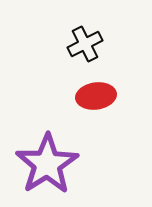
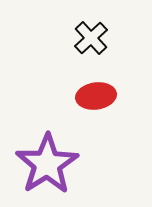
black cross: moved 6 px right, 6 px up; rotated 16 degrees counterclockwise
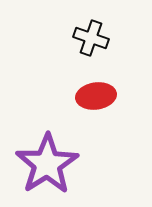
black cross: rotated 28 degrees counterclockwise
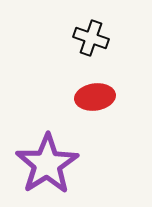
red ellipse: moved 1 px left, 1 px down
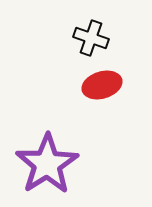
red ellipse: moved 7 px right, 12 px up; rotated 9 degrees counterclockwise
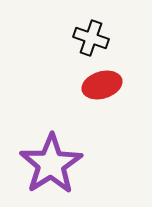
purple star: moved 4 px right
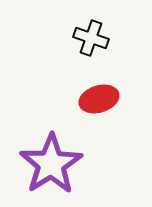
red ellipse: moved 3 px left, 14 px down
